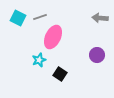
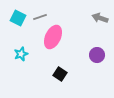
gray arrow: rotated 14 degrees clockwise
cyan star: moved 18 px left, 6 px up
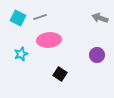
pink ellipse: moved 4 px left, 3 px down; rotated 60 degrees clockwise
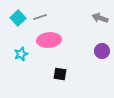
cyan square: rotated 21 degrees clockwise
purple circle: moved 5 px right, 4 px up
black square: rotated 24 degrees counterclockwise
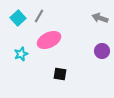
gray line: moved 1 px left, 1 px up; rotated 40 degrees counterclockwise
pink ellipse: rotated 20 degrees counterclockwise
